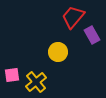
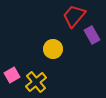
red trapezoid: moved 1 px right, 1 px up
yellow circle: moved 5 px left, 3 px up
pink square: rotated 21 degrees counterclockwise
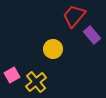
purple rectangle: rotated 12 degrees counterclockwise
